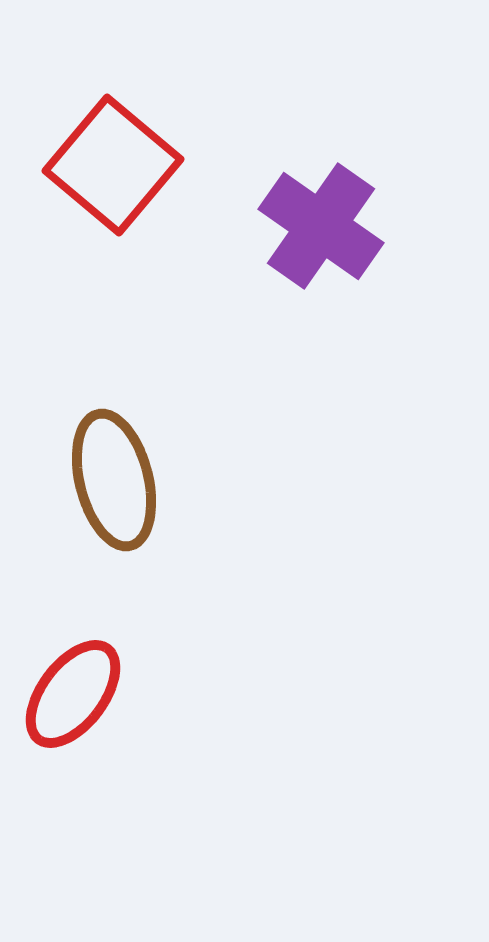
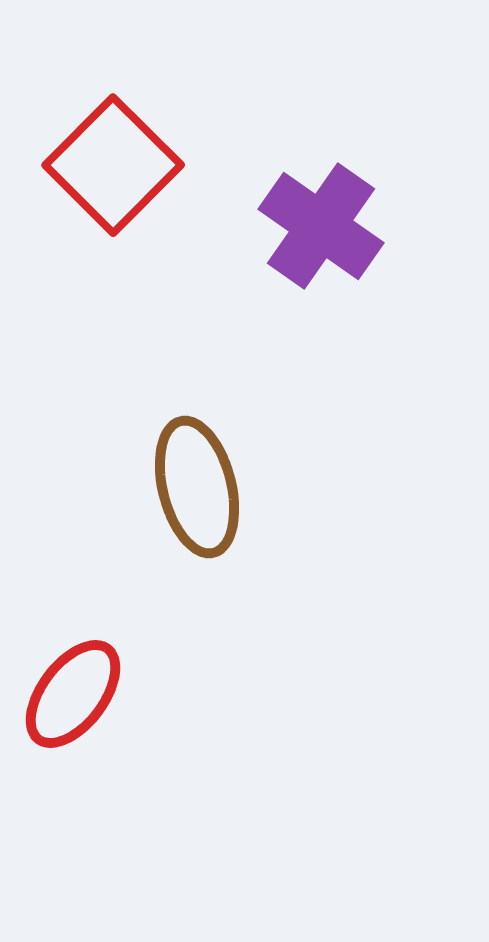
red square: rotated 5 degrees clockwise
brown ellipse: moved 83 px right, 7 px down
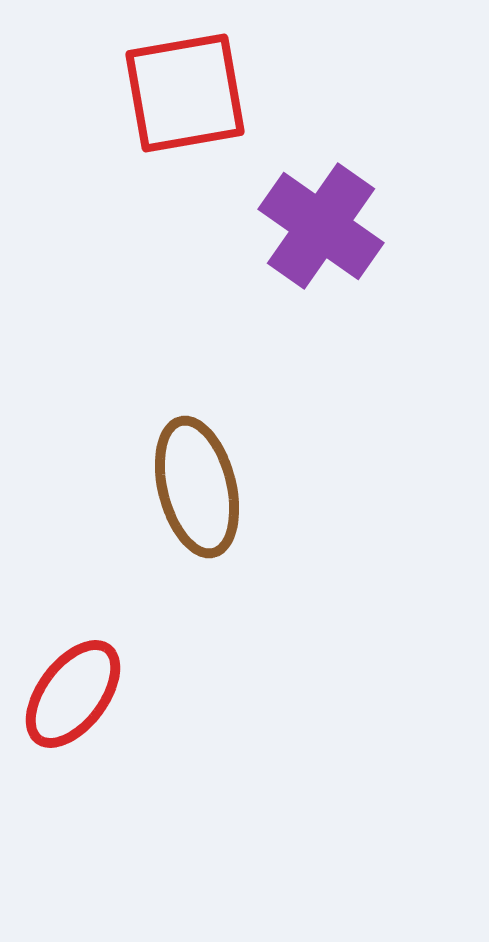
red square: moved 72 px right, 72 px up; rotated 35 degrees clockwise
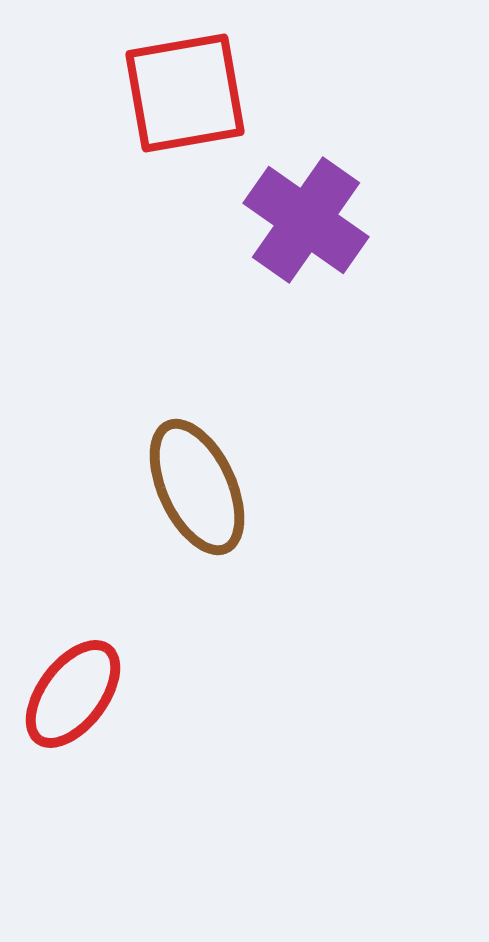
purple cross: moved 15 px left, 6 px up
brown ellipse: rotated 11 degrees counterclockwise
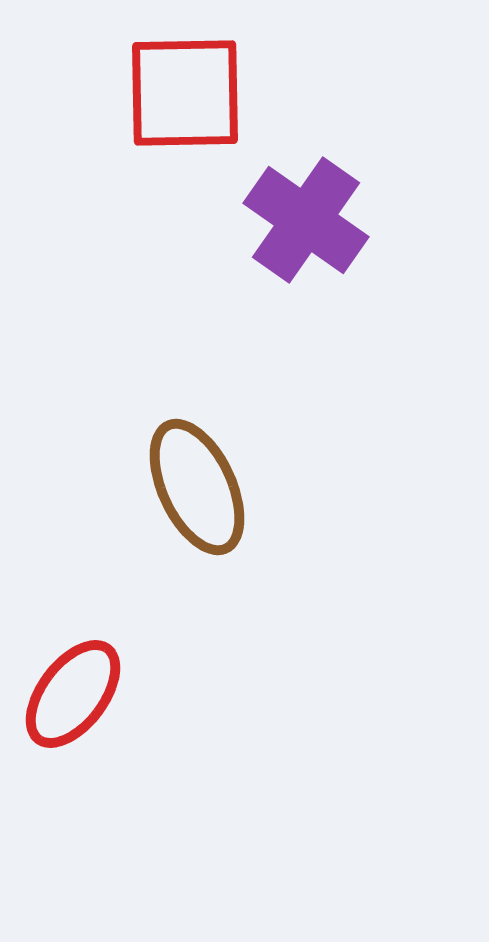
red square: rotated 9 degrees clockwise
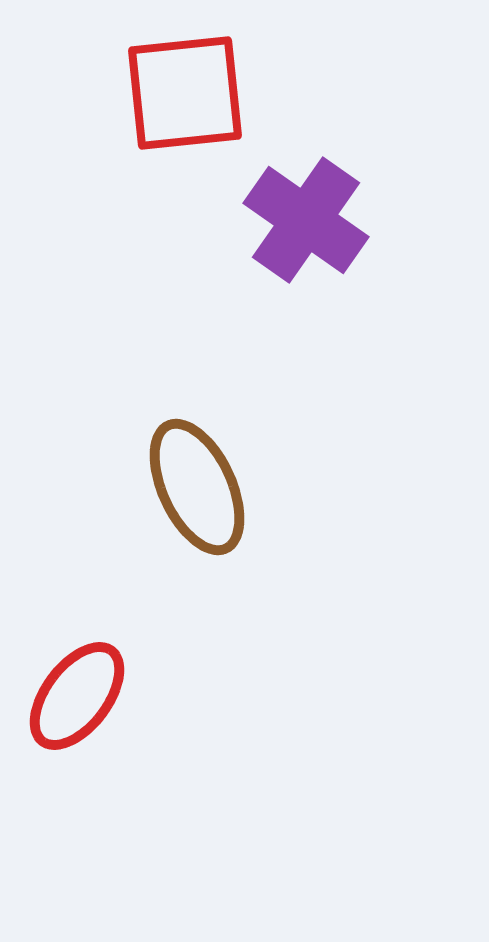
red square: rotated 5 degrees counterclockwise
red ellipse: moved 4 px right, 2 px down
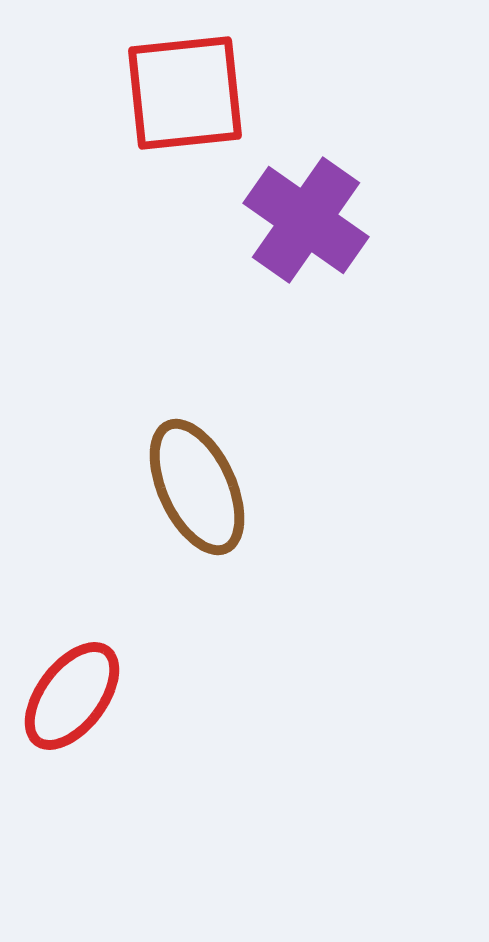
red ellipse: moved 5 px left
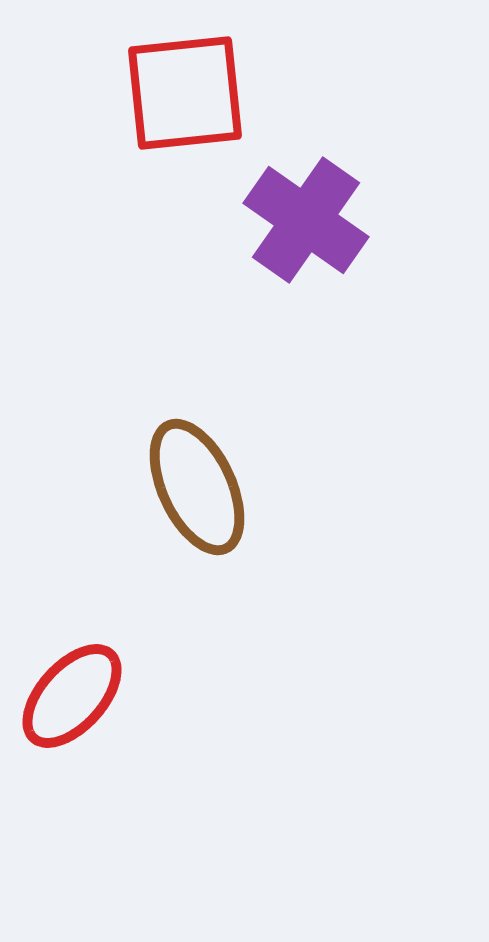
red ellipse: rotated 5 degrees clockwise
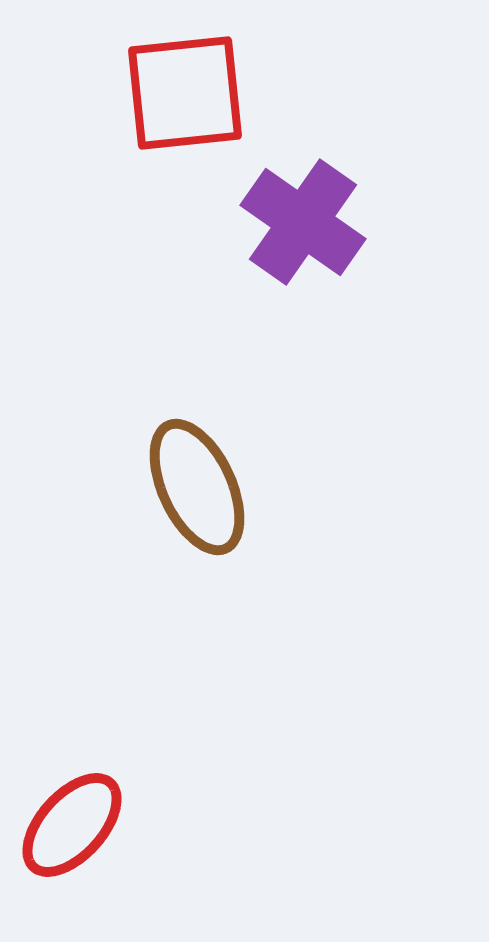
purple cross: moved 3 px left, 2 px down
red ellipse: moved 129 px down
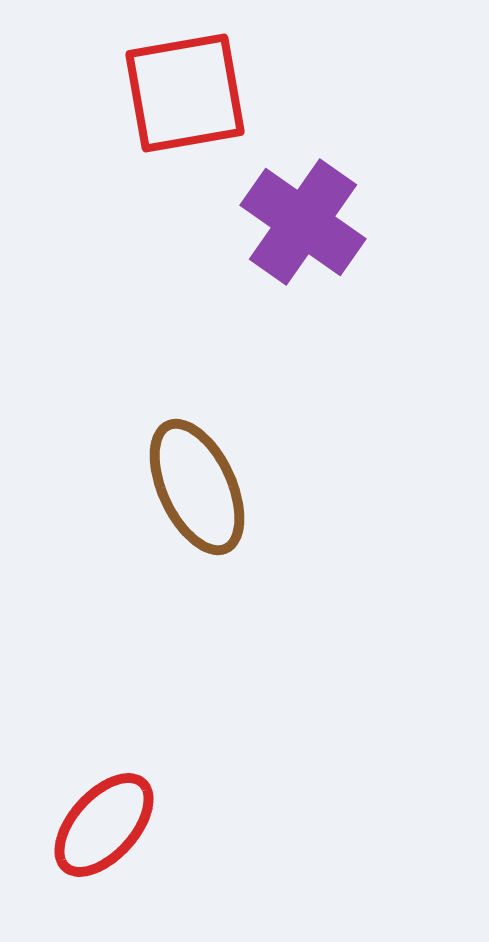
red square: rotated 4 degrees counterclockwise
red ellipse: moved 32 px right
